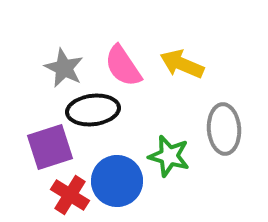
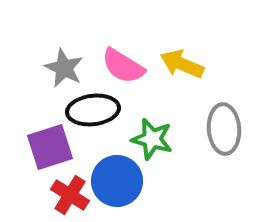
pink semicircle: rotated 24 degrees counterclockwise
green star: moved 17 px left, 17 px up
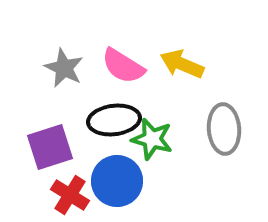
black ellipse: moved 21 px right, 10 px down
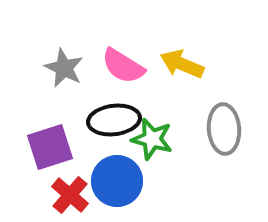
red cross: rotated 9 degrees clockwise
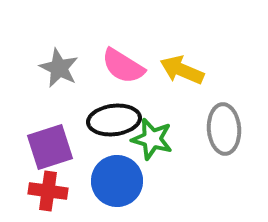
yellow arrow: moved 6 px down
gray star: moved 5 px left
red cross: moved 22 px left, 4 px up; rotated 33 degrees counterclockwise
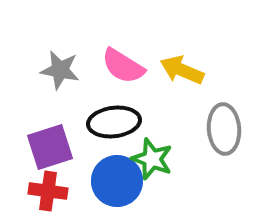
gray star: moved 1 px right, 2 px down; rotated 15 degrees counterclockwise
black ellipse: moved 2 px down
green star: moved 20 px down; rotated 6 degrees clockwise
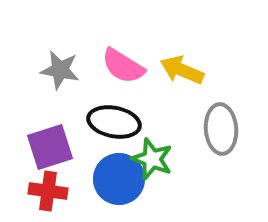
black ellipse: rotated 18 degrees clockwise
gray ellipse: moved 3 px left
blue circle: moved 2 px right, 2 px up
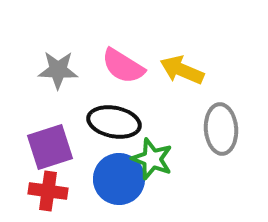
gray star: moved 2 px left; rotated 9 degrees counterclockwise
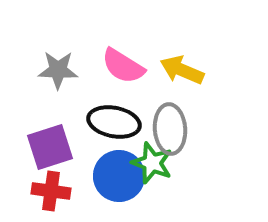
gray ellipse: moved 51 px left
green star: moved 4 px down
blue circle: moved 3 px up
red cross: moved 3 px right
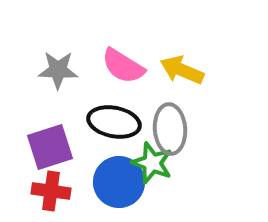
blue circle: moved 6 px down
